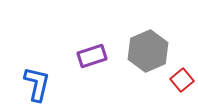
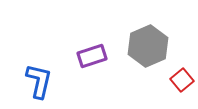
gray hexagon: moved 5 px up
blue L-shape: moved 2 px right, 3 px up
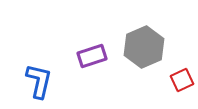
gray hexagon: moved 4 px left, 1 px down
red square: rotated 15 degrees clockwise
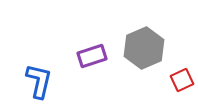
gray hexagon: moved 1 px down
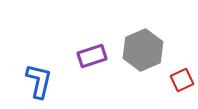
gray hexagon: moved 1 px left, 2 px down
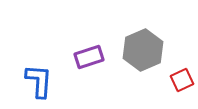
purple rectangle: moved 3 px left, 1 px down
blue L-shape: rotated 9 degrees counterclockwise
